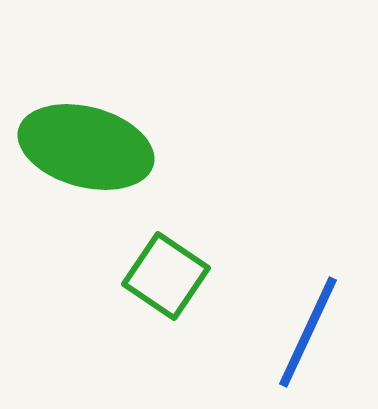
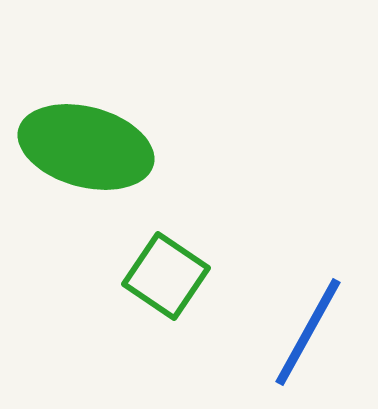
blue line: rotated 4 degrees clockwise
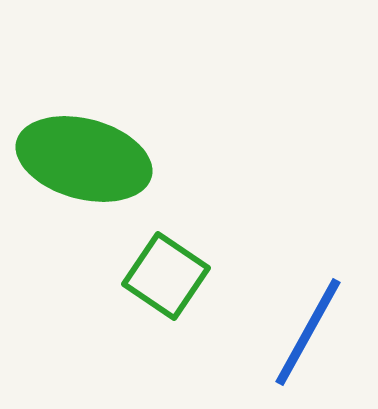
green ellipse: moved 2 px left, 12 px down
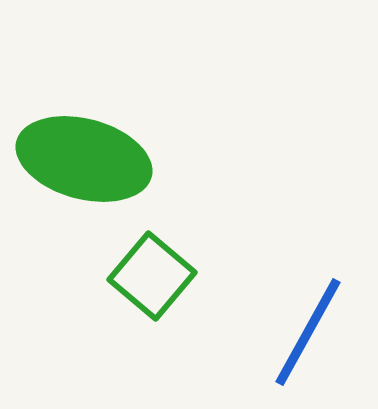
green square: moved 14 px left; rotated 6 degrees clockwise
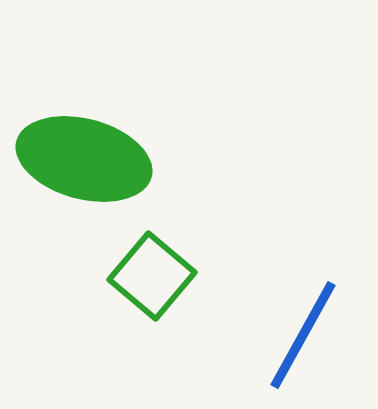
blue line: moved 5 px left, 3 px down
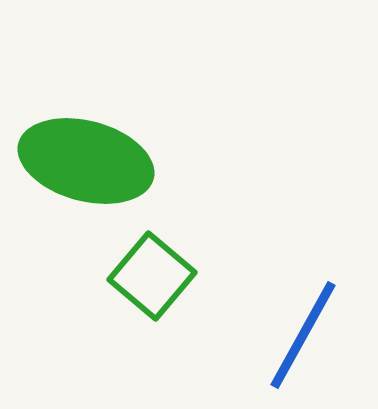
green ellipse: moved 2 px right, 2 px down
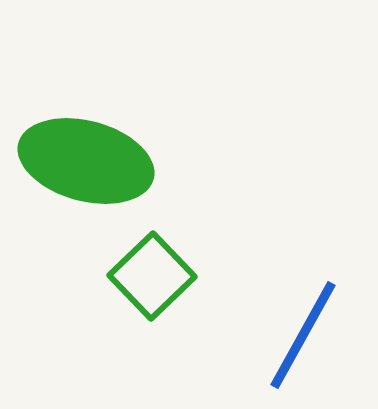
green square: rotated 6 degrees clockwise
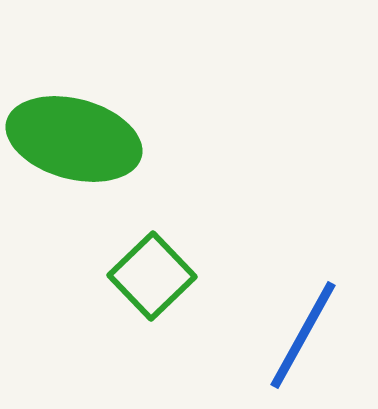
green ellipse: moved 12 px left, 22 px up
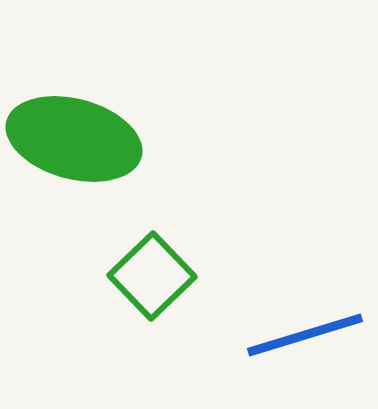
blue line: moved 2 px right; rotated 44 degrees clockwise
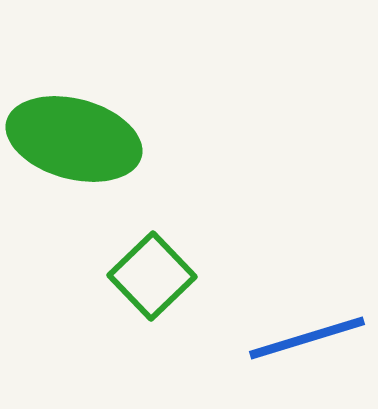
blue line: moved 2 px right, 3 px down
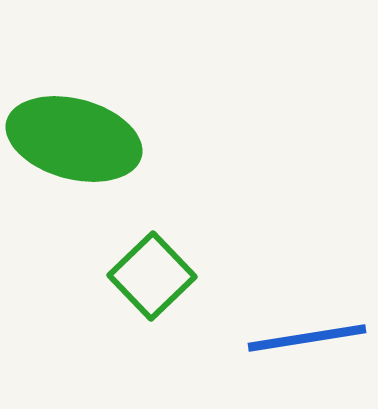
blue line: rotated 8 degrees clockwise
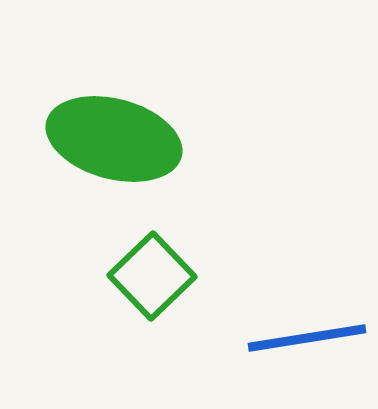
green ellipse: moved 40 px right
